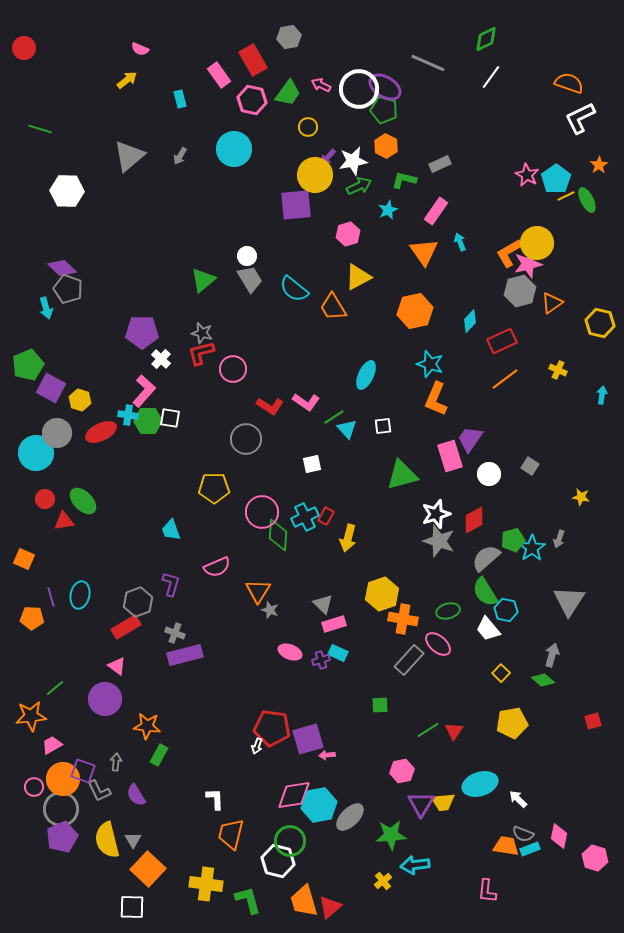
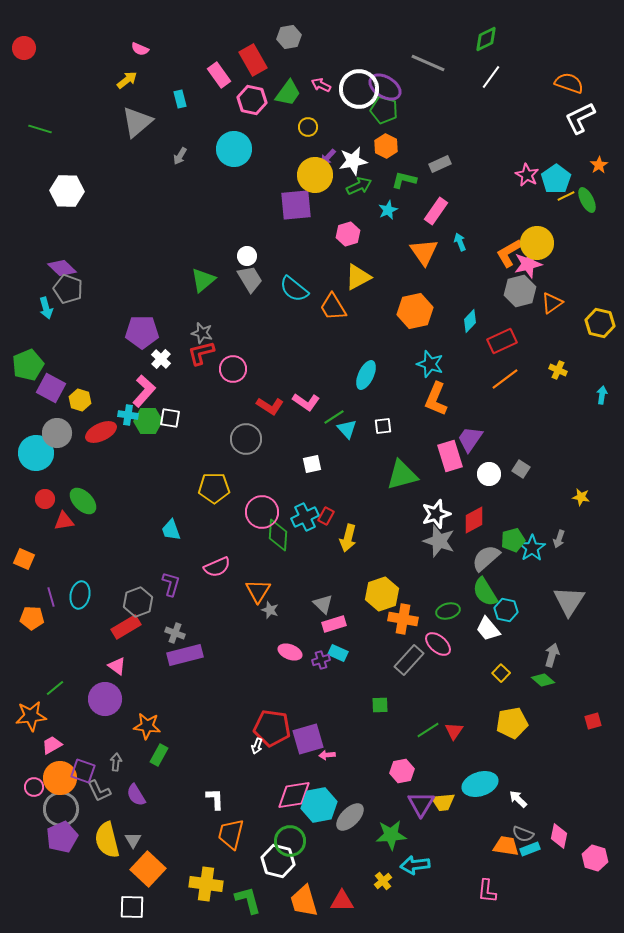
gray triangle at (129, 156): moved 8 px right, 34 px up
gray square at (530, 466): moved 9 px left, 3 px down
orange circle at (63, 779): moved 3 px left, 1 px up
red triangle at (330, 907): moved 12 px right, 6 px up; rotated 40 degrees clockwise
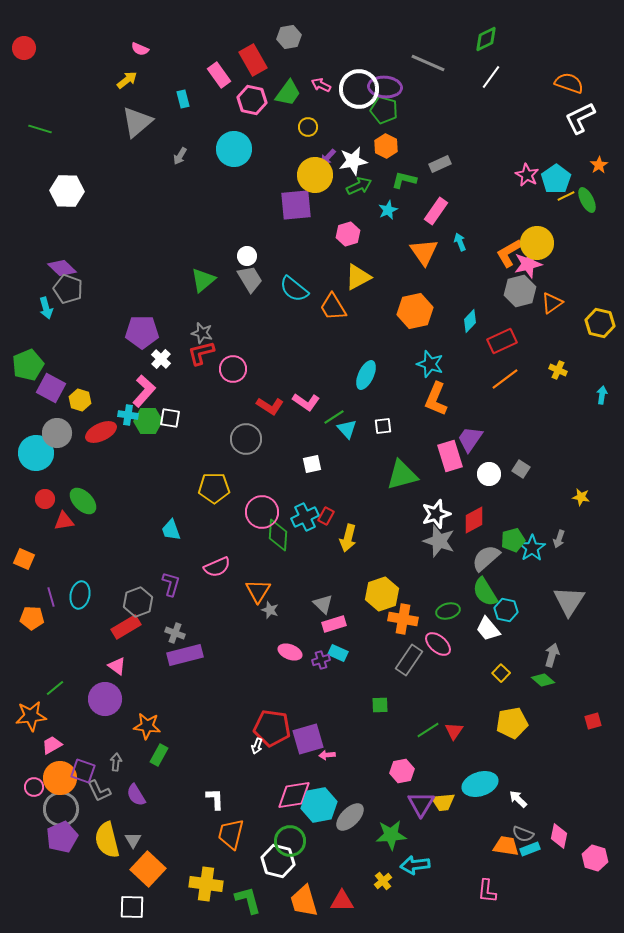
purple ellipse at (385, 87): rotated 28 degrees counterclockwise
cyan rectangle at (180, 99): moved 3 px right
gray rectangle at (409, 660): rotated 8 degrees counterclockwise
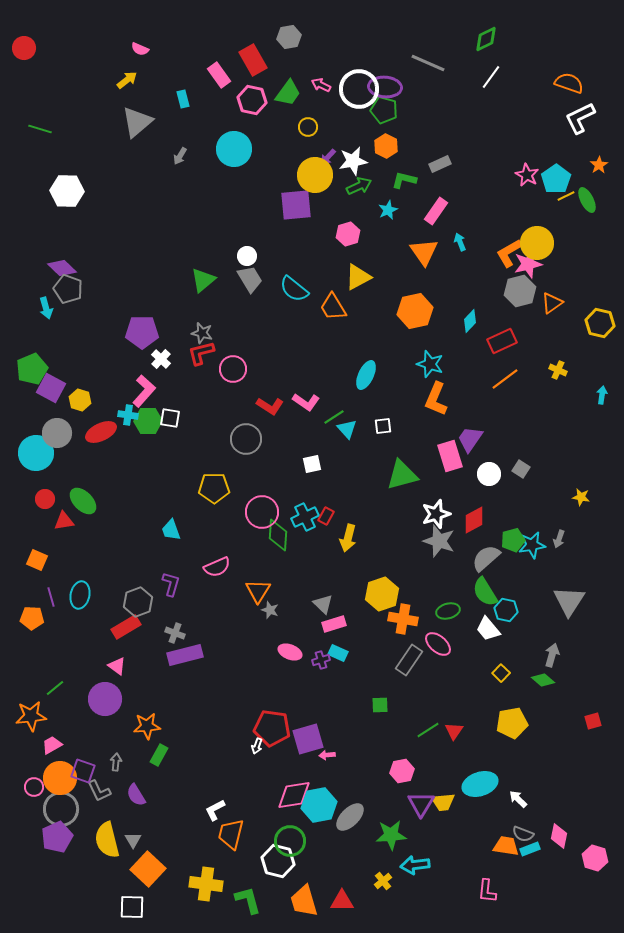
green pentagon at (28, 365): moved 4 px right, 4 px down
cyan star at (532, 548): moved 3 px up; rotated 24 degrees clockwise
orange square at (24, 559): moved 13 px right, 1 px down
orange star at (147, 726): rotated 12 degrees counterclockwise
white L-shape at (215, 799): moved 11 px down; rotated 115 degrees counterclockwise
purple pentagon at (62, 837): moved 5 px left
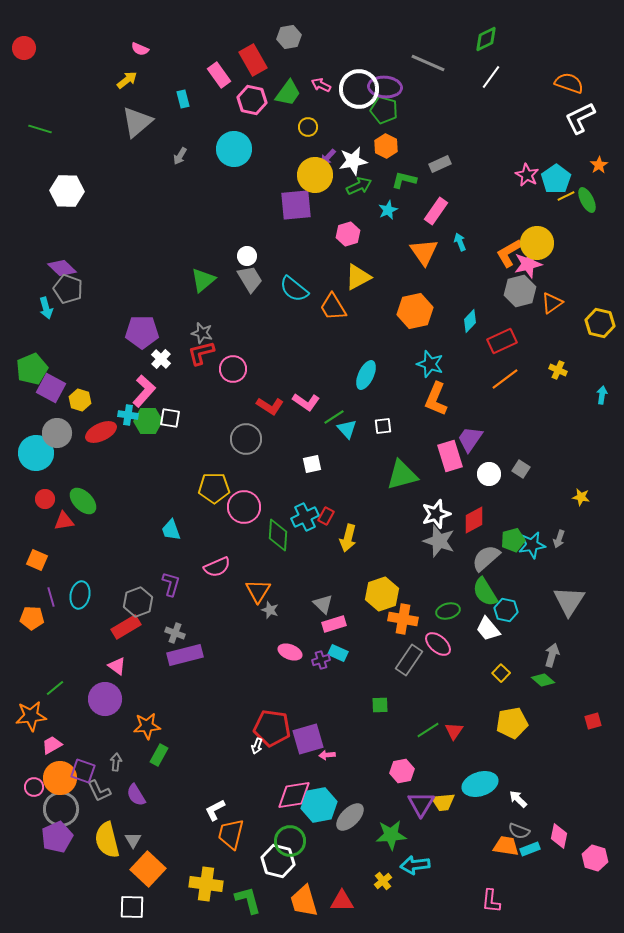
pink circle at (262, 512): moved 18 px left, 5 px up
gray semicircle at (523, 834): moved 4 px left, 3 px up
pink L-shape at (487, 891): moved 4 px right, 10 px down
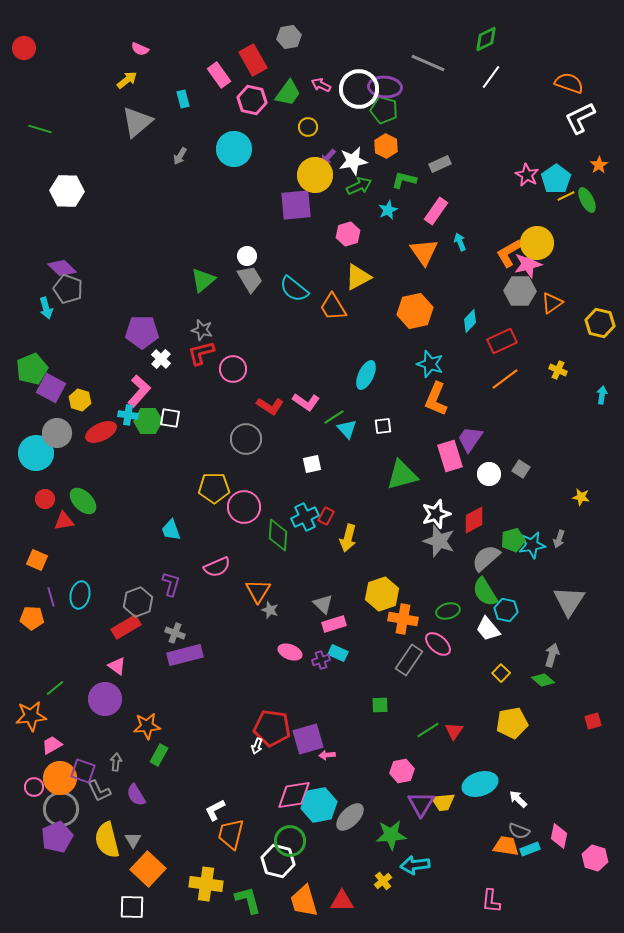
gray hexagon at (520, 291): rotated 16 degrees clockwise
gray star at (202, 333): moved 3 px up
pink L-shape at (144, 391): moved 5 px left
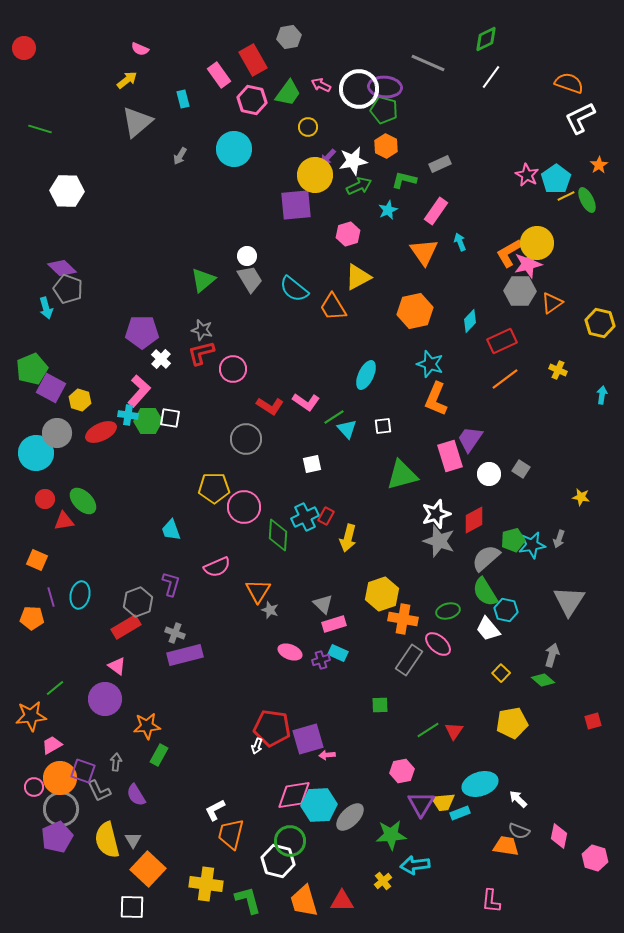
cyan hexagon at (319, 805): rotated 8 degrees clockwise
cyan rectangle at (530, 849): moved 70 px left, 36 px up
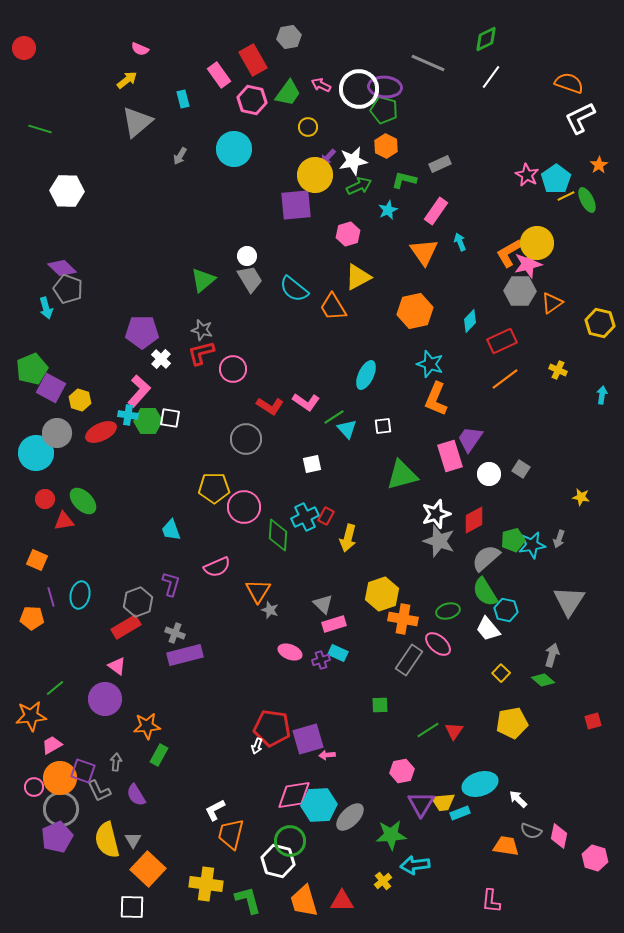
gray semicircle at (519, 831): moved 12 px right
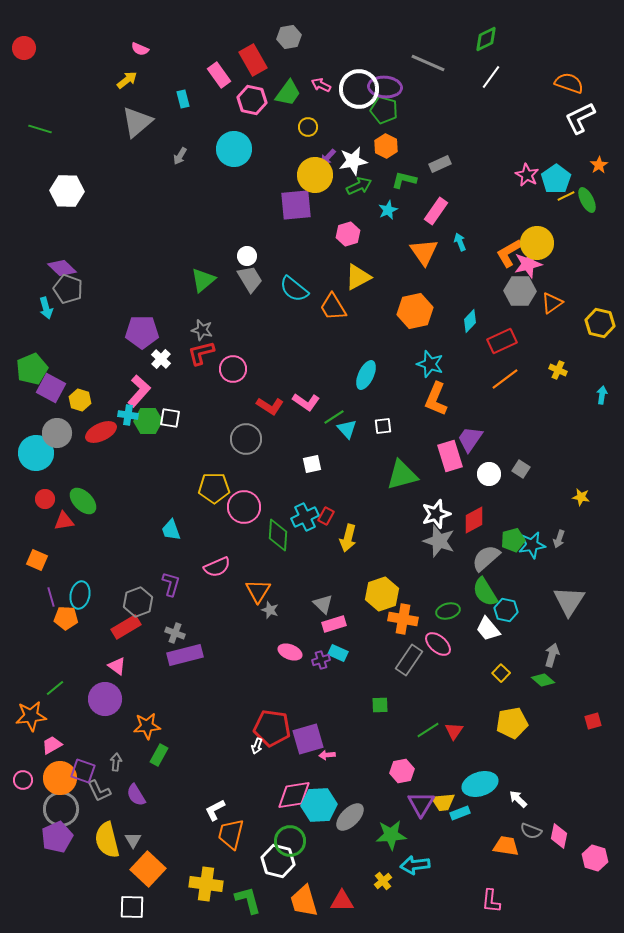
orange pentagon at (32, 618): moved 34 px right
pink circle at (34, 787): moved 11 px left, 7 px up
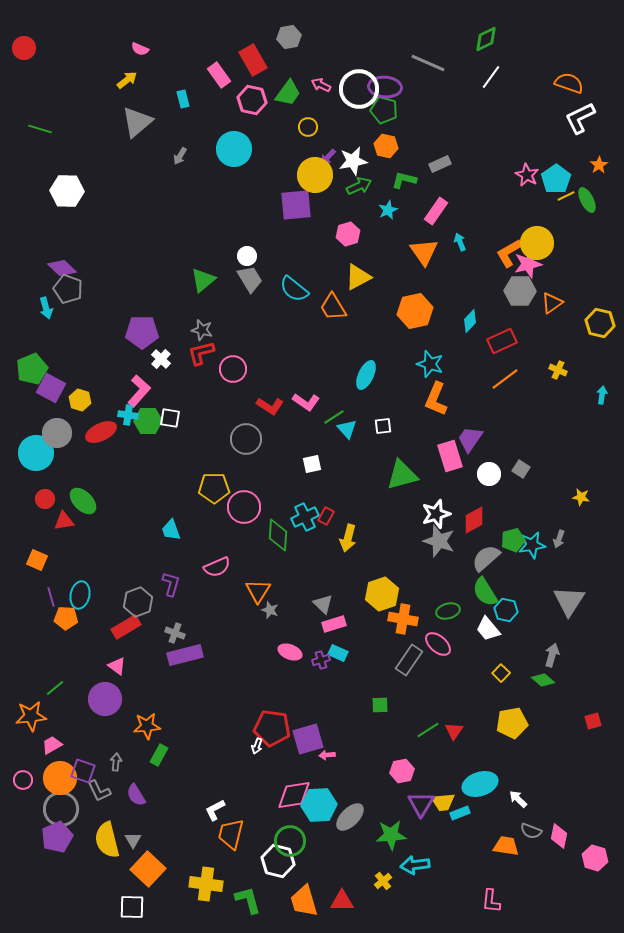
orange hexagon at (386, 146): rotated 15 degrees counterclockwise
